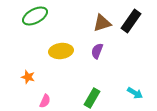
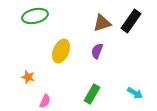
green ellipse: rotated 15 degrees clockwise
yellow ellipse: rotated 60 degrees counterclockwise
green rectangle: moved 4 px up
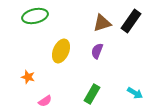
pink semicircle: rotated 32 degrees clockwise
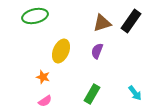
orange star: moved 15 px right
cyan arrow: rotated 21 degrees clockwise
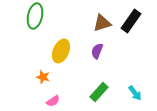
green ellipse: rotated 65 degrees counterclockwise
green rectangle: moved 7 px right, 2 px up; rotated 12 degrees clockwise
pink semicircle: moved 8 px right
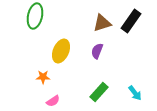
orange star: rotated 16 degrees counterclockwise
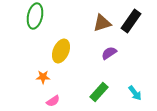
purple semicircle: moved 12 px right, 2 px down; rotated 35 degrees clockwise
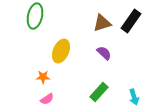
purple semicircle: moved 5 px left; rotated 77 degrees clockwise
cyan arrow: moved 1 px left, 4 px down; rotated 21 degrees clockwise
pink semicircle: moved 6 px left, 2 px up
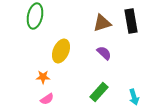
black rectangle: rotated 45 degrees counterclockwise
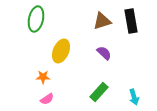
green ellipse: moved 1 px right, 3 px down
brown triangle: moved 2 px up
